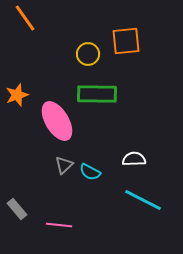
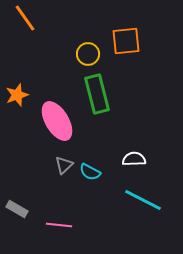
green rectangle: rotated 75 degrees clockwise
gray rectangle: rotated 20 degrees counterclockwise
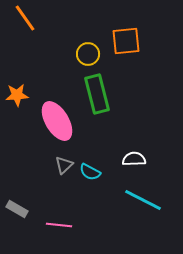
orange star: rotated 15 degrees clockwise
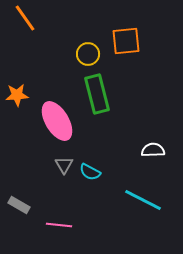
white semicircle: moved 19 px right, 9 px up
gray triangle: rotated 18 degrees counterclockwise
gray rectangle: moved 2 px right, 4 px up
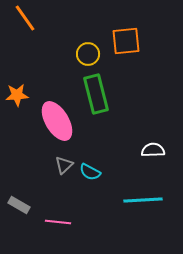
green rectangle: moved 1 px left
gray triangle: rotated 18 degrees clockwise
cyan line: rotated 30 degrees counterclockwise
pink line: moved 1 px left, 3 px up
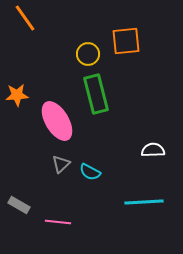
gray triangle: moved 3 px left, 1 px up
cyan line: moved 1 px right, 2 px down
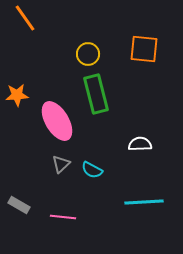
orange square: moved 18 px right, 8 px down; rotated 12 degrees clockwise
white semicircle: moved 13 px left, 6 px up
cyan semicircle: moved 2 px right, 2 px up
pink line: moved 5 px right, 5 px up
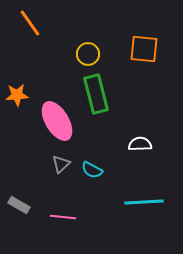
orange line: moved 5 px right, 5 px down
